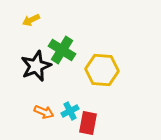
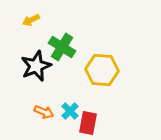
green cross: moved 3 px up
cyan cross: rotated 18 degrees counterclockwise
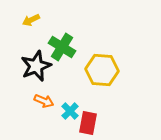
orange arrow: moved 11 px up
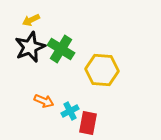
green cross: moved 1 px left, 2 px down
black star: moved 6 px left, 19 px up
cyan cross: rotated 18 degrees clockwise
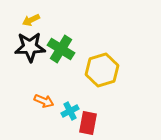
black star: rotated 20 degrees clockwise
yellow hexagon: rotated 20 degrees counterclockwise
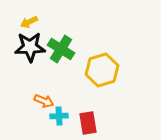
yellow arrow: moved 2 px left, 2 px down
cyan cross: moved 11 px left, 5 px down; rotated 24 degrees clockwise
red rectangle: rotated 20 degrees counterclockwise
